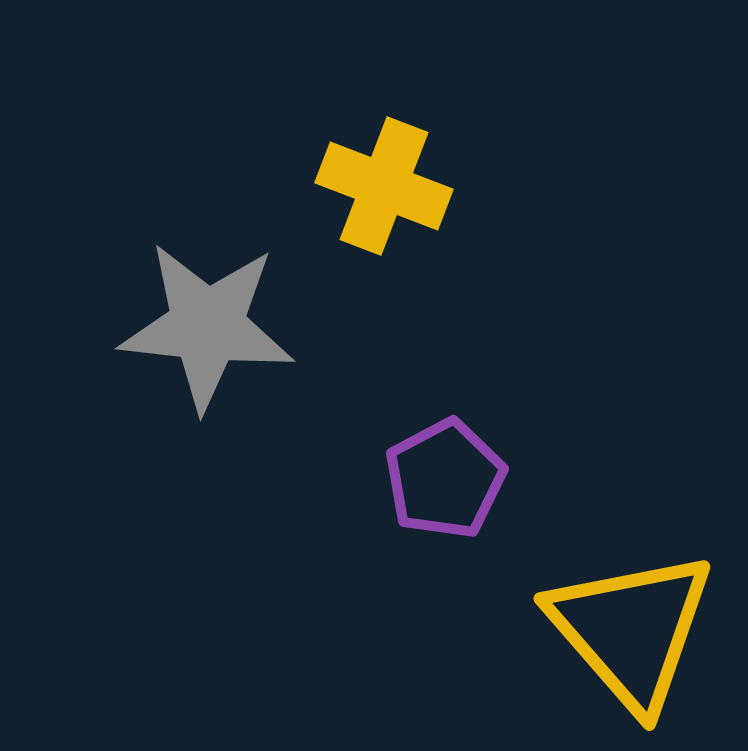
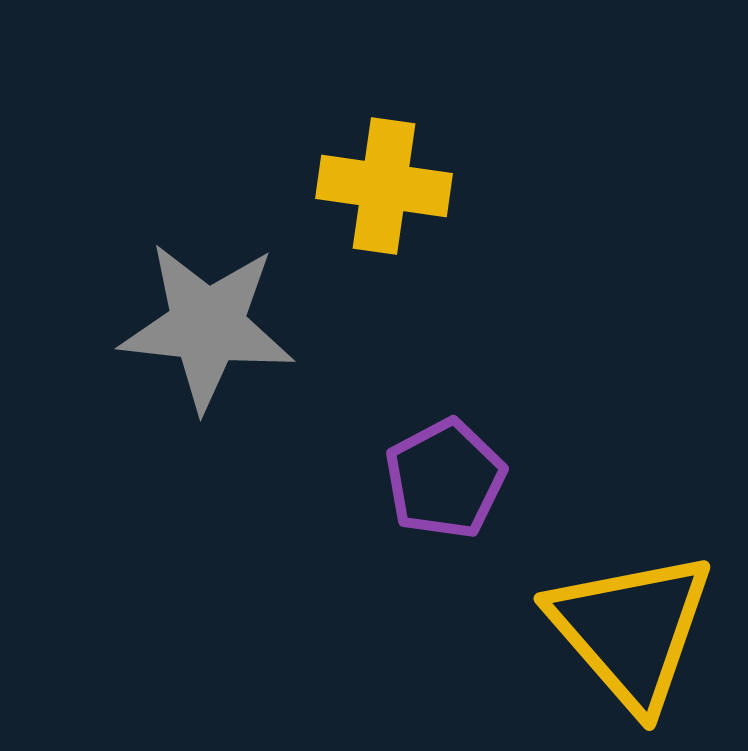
yellow cross: rotated 13 degrees counterclockwise
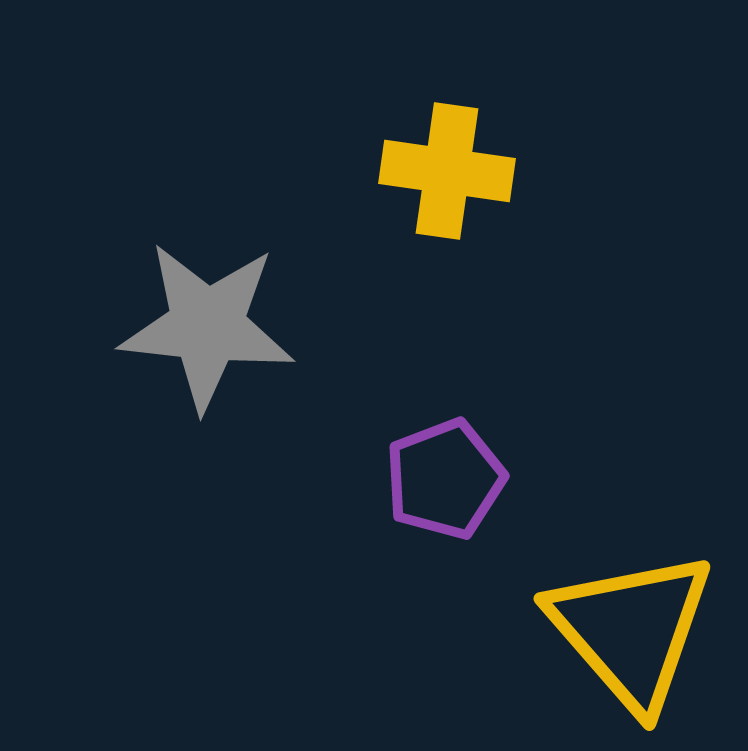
yellow cross: moved 63 px right, 15 px up
purple pentagon: rotated 7 degrees clockwise
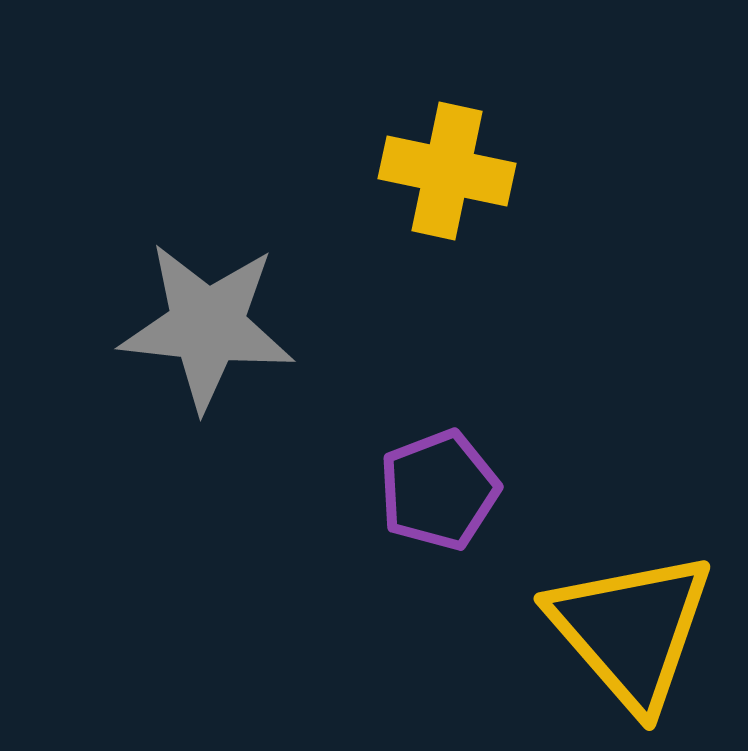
yellow cross: rotated 4 degrees clockwise
purple pentagon: moved 6 px left, 11 px down
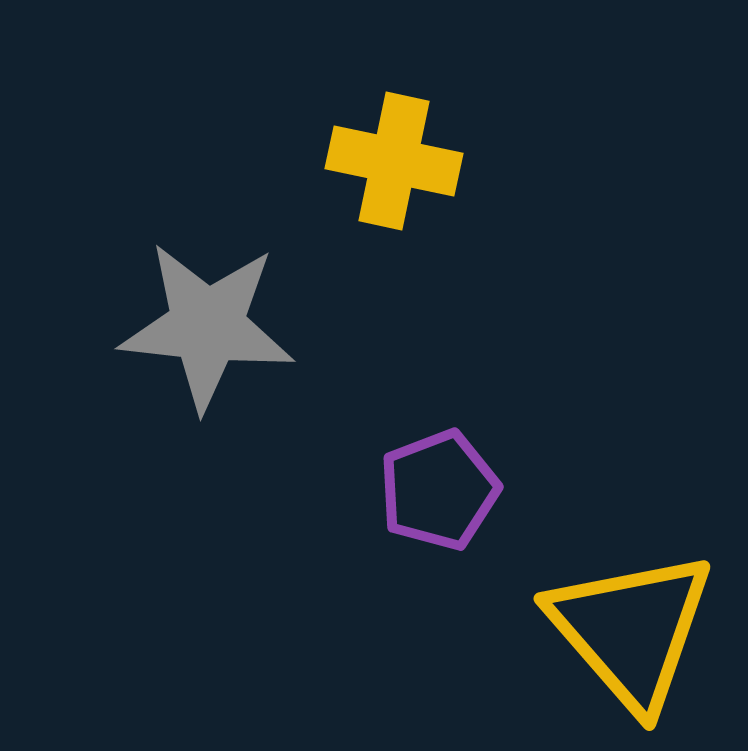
yellow cross: moved 53 px left, 10 px up
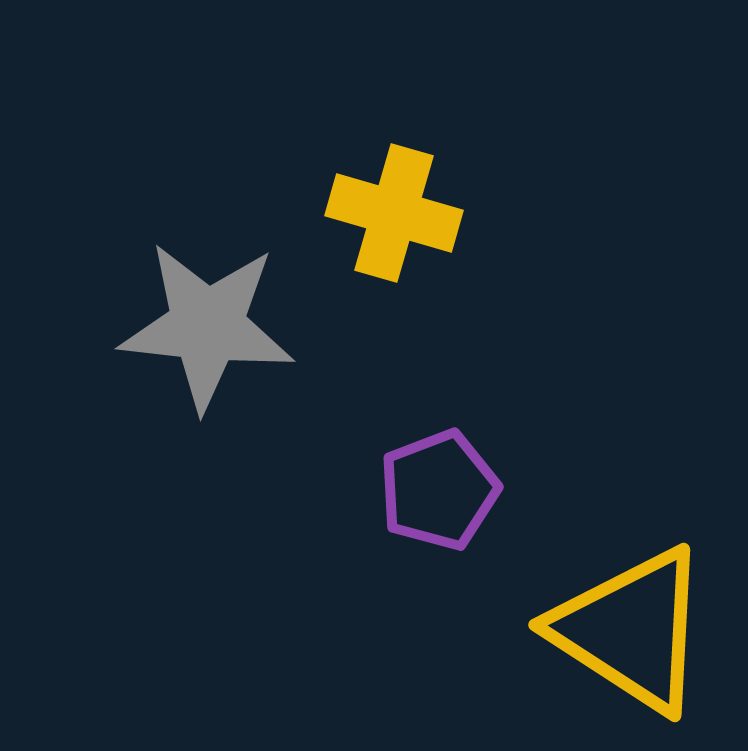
yellow cross: moved 52 px down; rotated 4 degrees clockwise
yellow triangle: rotated 16 degrees counterclockwise
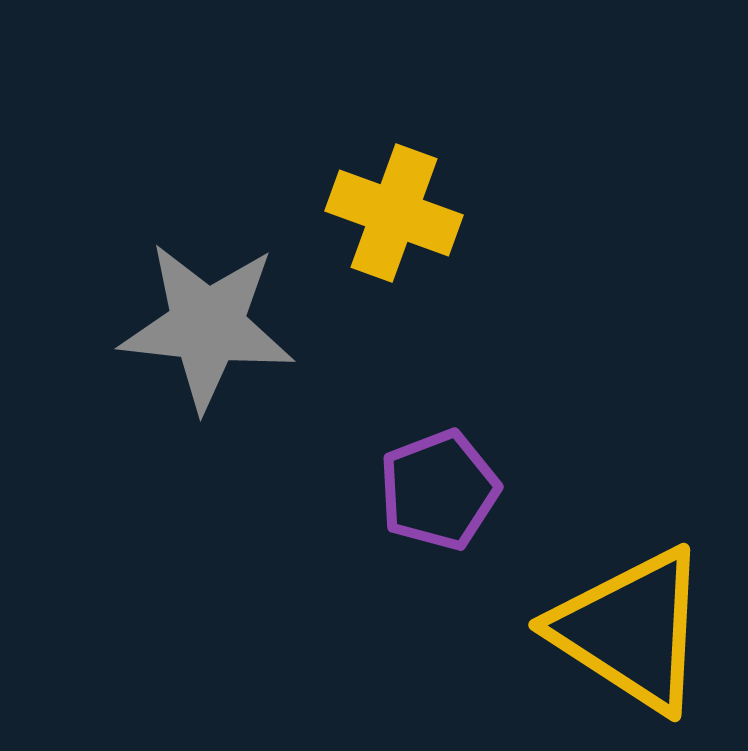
yellow cross: rotated 4 degrees clockwise
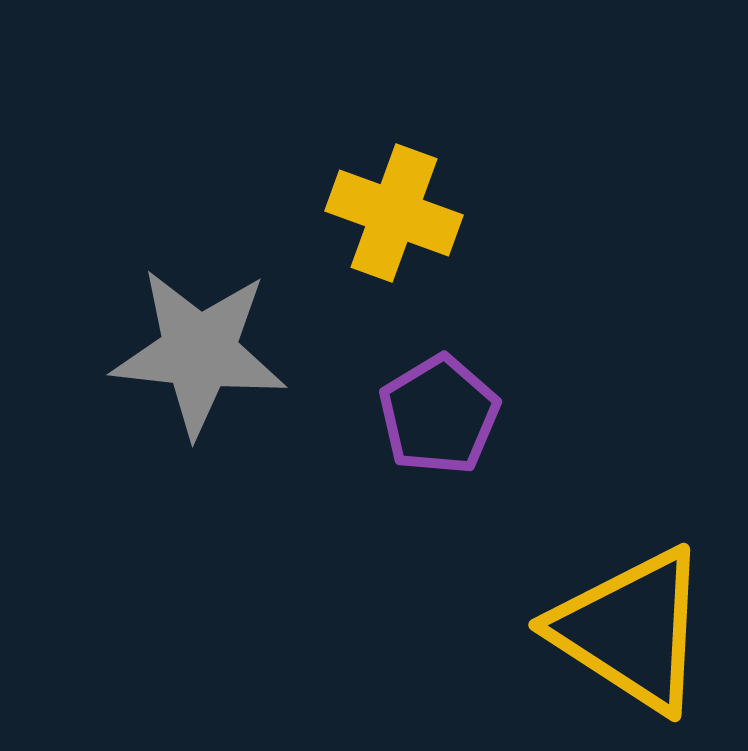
gray star: moved 8 px left, 26 px down
purple pentagon: moved 75 px up; rotated 10 degrees counterclockwise
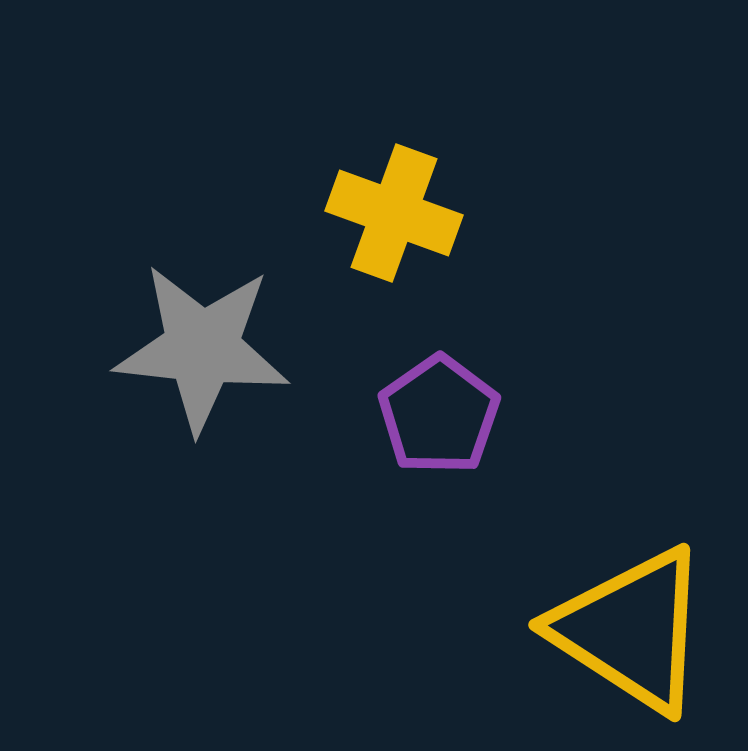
gray star: moved 3 px right, 4 px up
purple pentagon: rotated 4 degrees counterclockwise
